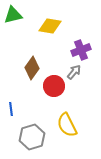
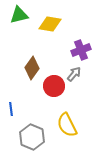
green triangle: moved 6 px right
yellow diamond: moved 2 px up
gray arrow: moved 2 px down
gray hexagon: rotated 20 degrees counterclockwise
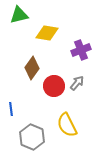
yellow diamond: moved 3 px left, 9 px down
gray arrow: moved 3 px right, 9 px down
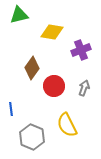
yellow diamond: moved 5 px right, 1 px up
gray arrow: moved 7 px right, 5 px down; rotated 21 degrees counterclockwise
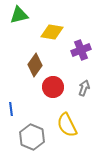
brown diamond: moved 3 px right, 3 px up
red circle: moved 1 px left, 1 px down
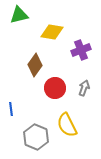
red circle: moved 2 px right, 1 px down
gray hexagon: moved 4 px right
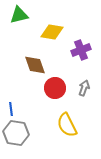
brown diamond: rotated 55 degrees counterclockwise
gray hexagon: moved 20 px left, 4 px up; rotated 15 degrees counterclockwise
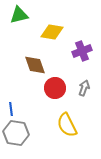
purple cross: moved 1 px right, 1 px down
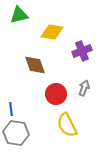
red circle: moved 1 px right, 6 px down
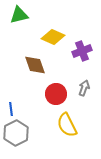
yellow diamond: moved 1 px right, 5 px down; rotated 15 degrees clockwise
gray hexagon: rotated 25 degrees clockwise
